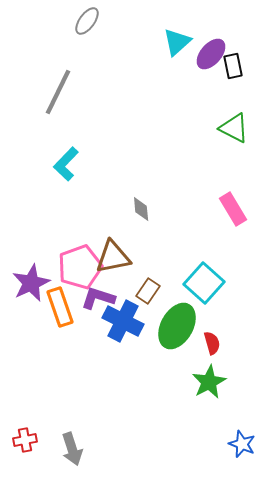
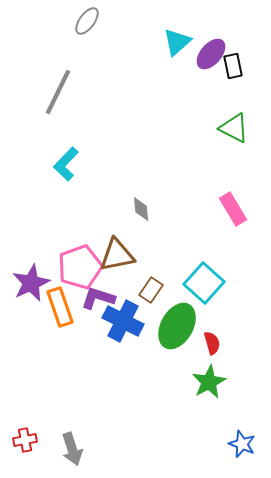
brown triangle: moved 4 px right, 2 px up
brown rectangle: moved 3 px right, 1 px up
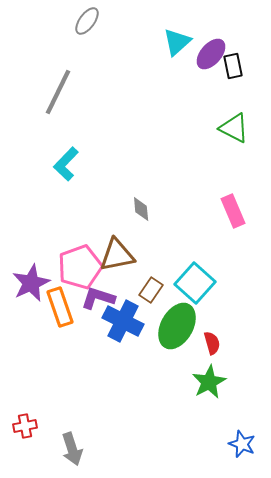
pink rectangle: moved 2 px down; rotated 8 degrees clockwise
cyan square: moved 9 px left
red cross: moved 14 px up
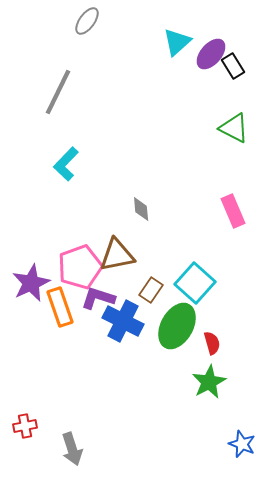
black rectangle: rotated 20 degrees counterclockwise
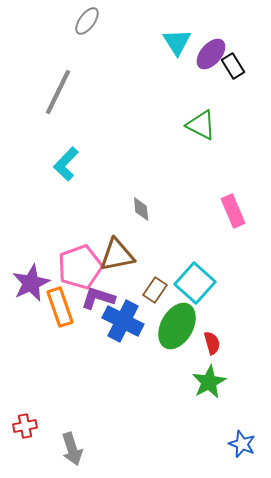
cyan triangle: rotated 20 degrees counterclockwise
green triangle: moved 33 px left, 3 px up
brown rectangle: moved 4 px right
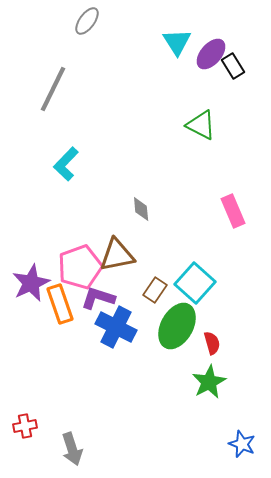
gray line: moved 5 px left, 3 px up
orange rectangle: moved 3 px up
blue cross: moved 7 px left, 6 px down
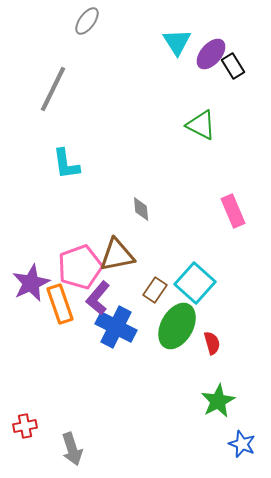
cyan L-shape: rotated 52 degrees counterclockwise
purple L-shape: rotated 68 degrees counterclockwise
green star: moved 9 px right, 19 px down
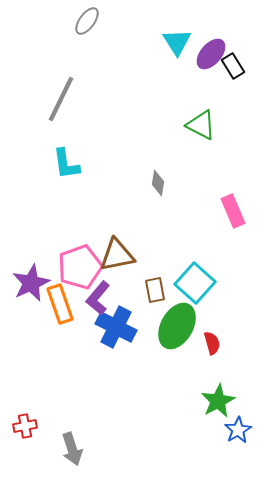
gray line: moved 8 px right, 10 px down
gray diamond: moved 17 px right, 26 px up; rotated 15 degrees clockwise
brown rectangle: rotated 45 degrees counterclockwise
blue star: moved 4 px left, 14 px up; rotated 20 degrees clockwise
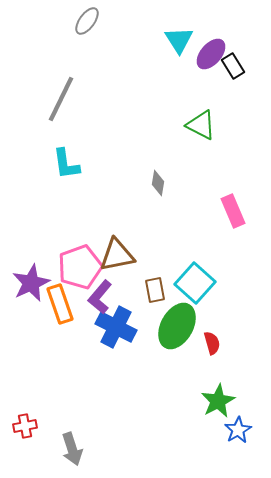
cyan triangle: moved 2 px right, 2 px up
purple L-shape: moved 2 px right, 1 px up
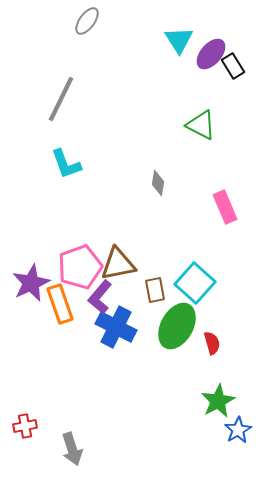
cyan L-shape: rotated 12 degrees counterclockwise
pink rectangle: moved 8 px left, 4 px up
brown triangle: moved 1 px right, 9 px down
